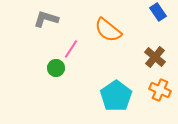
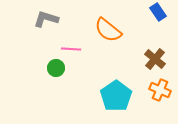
pink line: rotated 60 degrees clockwise
brown cross: moved 2 px down
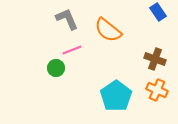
gray L-shape: moved 21 px right; rotated 50 degrees clockwise
pink line: moved 1 px right, 1 px down; rotated 24 degrees counterclockwise
brown cross: rotated 20 degrees counterclockwise
orange cross: moved 3 px left
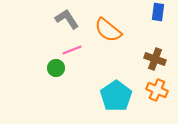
blue rectangle: rotated 42 degrees clockwise
gray L-shape: rotated 10 degrees counterclockwise
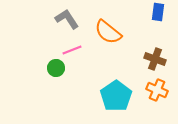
orange semicircle: moved 2 px down
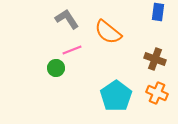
orange cross: moved 3 px down
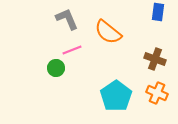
gray L-shape: rotated 10 degrees clockwise
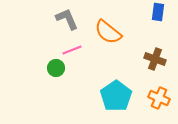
orange cross: moved 2 px right, 5 px down
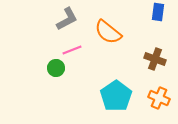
gray L-shape: rotated 85 degrees clockwise
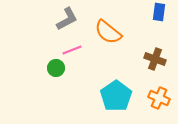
blue rectangle: moved 1 px right
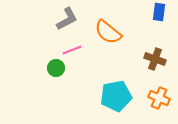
cyan pentagon: rotated 24 degrees clockwise
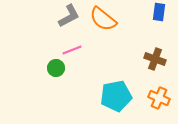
gray L-shape: moved 2 px right, 3 px up
orange semicircle: moved 5 px left, 13 px up
